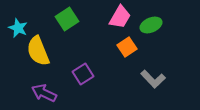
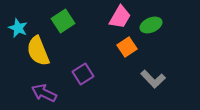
green square: moved 4 px left, 2 px down
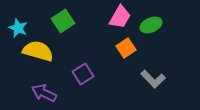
orange square: moved 1 px left, 1 px down
yellow semicircle: rotated 128 degrees clockwise
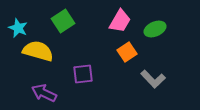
pink trapezoid: moved 4 px down
green ellipse: moved 4 px right, 4 px down
orange square: moved 1 px right, 4 px down
purple square: rotated 25 degrees clockwise
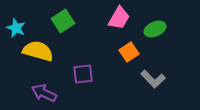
pink trapezoid: moved 1 px left, 3 px up
cyan star: moved 2 px left
orange square: moved 2 px right
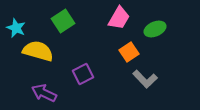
purple square: rotated 20 degrees counterclockwise
gray L-shape: moved 8 px left
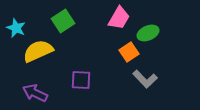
green ellipse: moved 7 px left, 4 px down
yellow semicircle: rotated 40 degrees counterclockwise
purple square: moved 2 px left, 6 px down; rotated 30 degrees clockwise
purple arrow: moved 9 px left
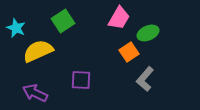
gray L-shape: rotated 85 degrees clockwise
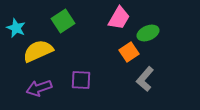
purple arrow: moved 4 px right, 5 px up; rotated 45 degrees counterclockwise
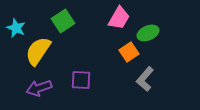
yellow semicircle: rotated 32 degrees counterclockwise
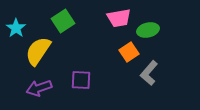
pink trapezoid: rotated 50 degrees clockwise
cyan star: rotated 12 degrees clockwise
green ellipse: moved 3 px up; rotated 10 degrees clockwise
gray L-shape: moved 4 px right, 6 px up
